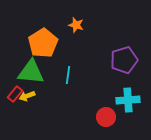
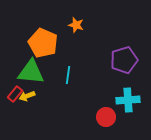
orange pentagon: rotated 16 degrees counterclockwise
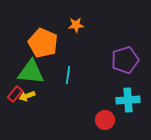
orange star: rotated 21 degrees counterclockwise
purple pentagon: moved 1 px right
red circle: moved 1 px left, 3 px down
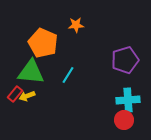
cyan line: rotated 24 degrees clockwise
red circle: moved 19 px right
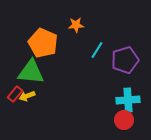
cyan line: moved 29 px right, 25 px up
